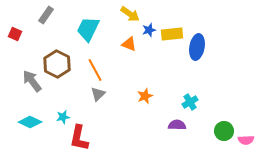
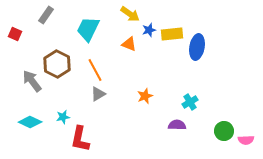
gray triangle: rotated 14 degrees clockwise
red L-shape: moved 1 px right, 1 px down
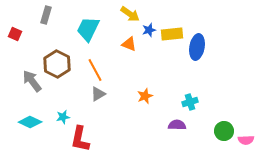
gray rectangle: rotated 18 degrees counterclockwise
cyan cross: rotated 14 degrees clockwise
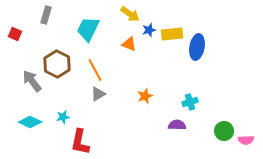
red L-shape: moved 3 px down
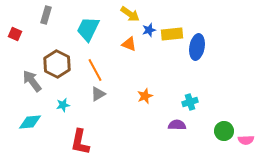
cyan star: moved 12 px up
cyan diamond: rotated 30 degrees counterclockwise
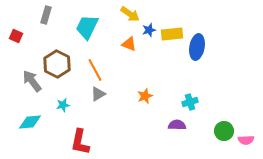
cyan trapezoid: moved 1 px left, 2 px up
red square: moved 1 px right, 2 px down
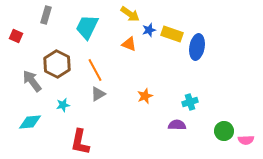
yellow rectangle: rotated 25 degrees clockwise
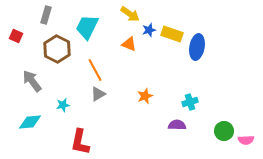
brown hexagon: moved 15 px up
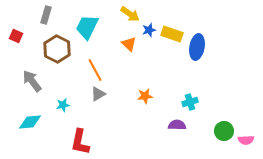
orange triangle: rotated 21 degrees clockwise
orange star: rotated 14 degrees clockwise
